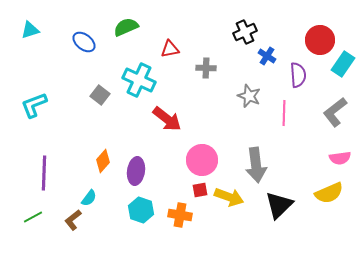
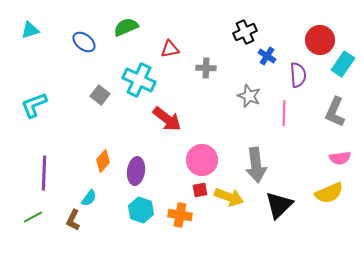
gray L-shape: rotated 28 degrees counterclockwise
brown L-shape: rotated 25 degrees counterclockwise
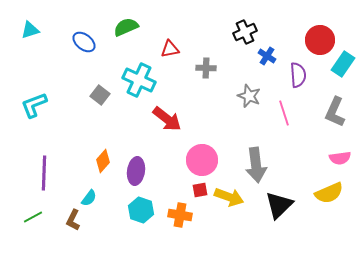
pink line: rotated 20 degrees counterclockwise
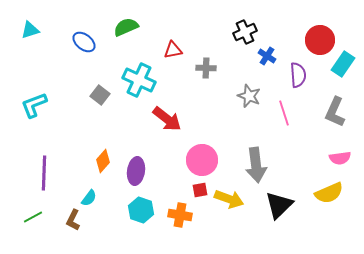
red triangle: moved 3 px right, 1 px down
yellow arrow: moved 2 px down
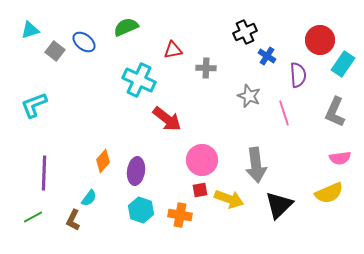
gray square: moved 45 px left, 44 px up
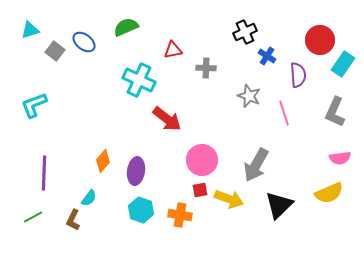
gray arrow: rotated 36 degrees clockwise
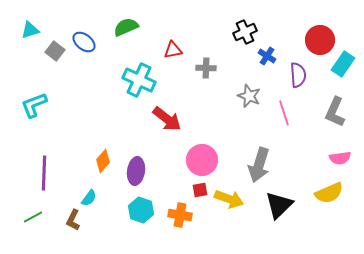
gray arrow: moved 3 px right; rotated 12 degrees counterclockwise
